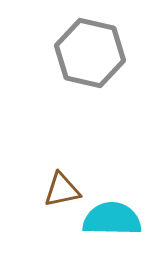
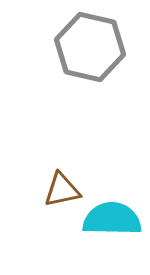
gray hexagon: moved 6 px up
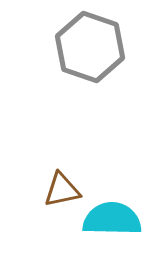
gray hexagon: rotated 6 degrees clockwise
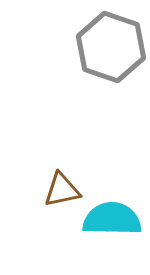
gray hexagon: moved 21 px right
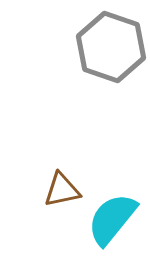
cyan semicircle: rotated 52 degrees counterclockwise
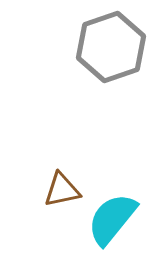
gray hexagon: rotated 22 degrees clockwise
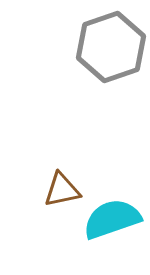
cyan semicircle: rotated 32 degrees clockwise
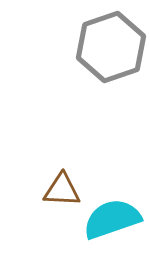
brown triangle: rotated 15 degrees clockwise
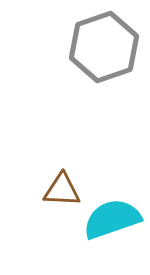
gray hexagon: moved 7 px left
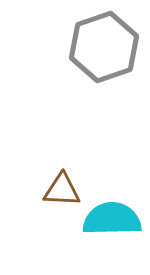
cyan semicircle: rotated 18 degrees clockwise
